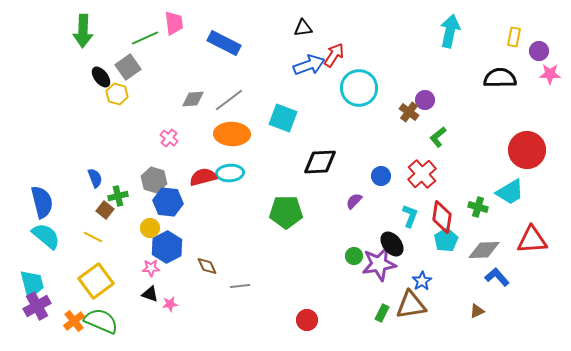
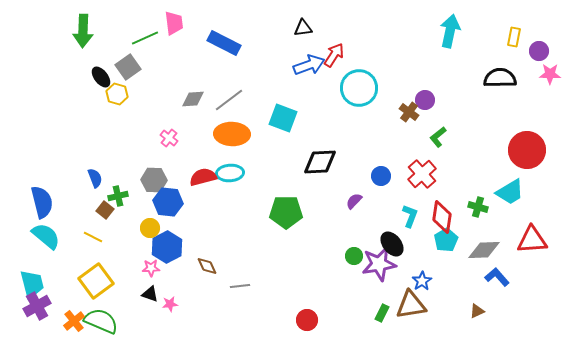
gray hexagon at (154, 180): rotated 15 degrees counterclockwise
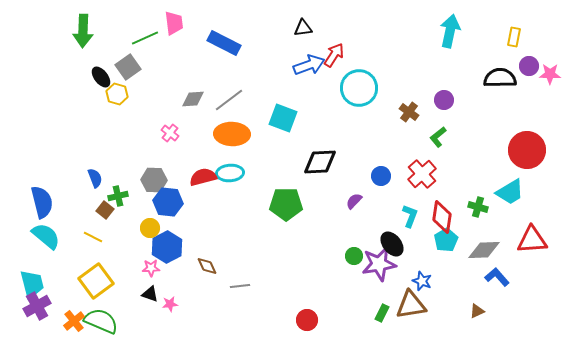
purple circle at (539, 51): moved 10 px left, 15 px down
purple circle at (425, 100): moved 19 px right
pink cross at (169, 138): moved 1 px right, 5 px up
green pentagon at (286, 212): moved 8 px up
blue star at (422, 281): rotated 18 degrees counterclockwise
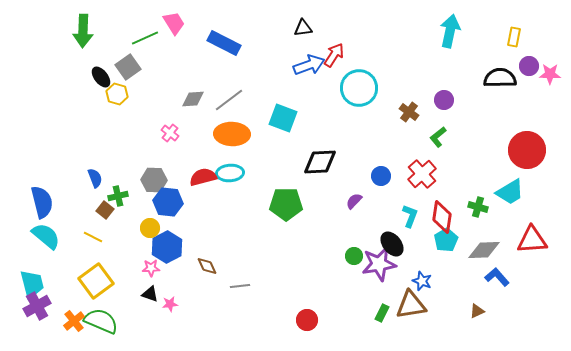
pink trapezoid at (174, 23): rotated 25 degrees counterclockwise
